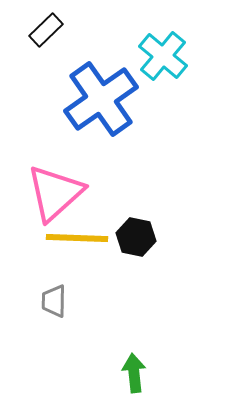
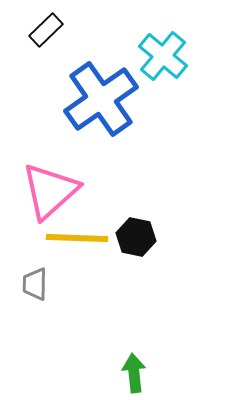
pink triangle: moved 5 px left, 2 px up
gray trapezoid: moved 19 px left, 17 px up
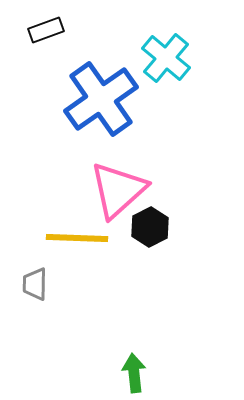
black rectangle: rotated 24 degrees clockwise
cyan cross: moved 3 px right, 2 px down
pink triangle: moved 68 px right, 1 px up
black hexagon: moved 14 px right, 10 px up; rotated 21 degrees clockwise
